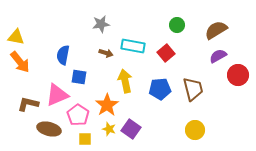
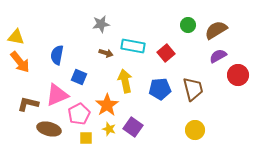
green circle: moved 11 px right
blue semicircle: moved 6 px left
blue square: rotated 14 degrees clockwise
pink pentagon: moved 1 px right, 1 px up; rotated 10 degrees clockwise
purple square: moved 2 px right, 2 px up
yellow square: moved 1 px right, 1 px up
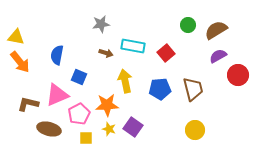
orange star: rotated 30 degrees clockwise
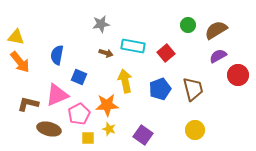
blue pentagon: rotated 15 degrees counterclockwise
purple square: moved 10 px right, 8 px down
yellow square: moved 2 px right
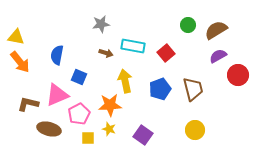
orange star: moved 3 px right
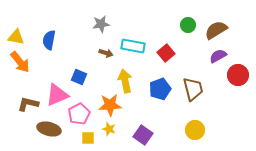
blue semicircle: moved 8 px left, 15 px up
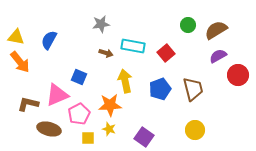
blue semicircle: rotated 18 degrees clockwise
purple square: moved 1 px right, 2 px down
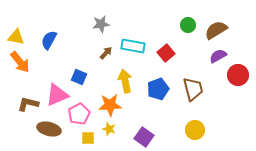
brown arrow: rotated 64 degrees counterclockwise
blue pentagon: moved 2 px left
